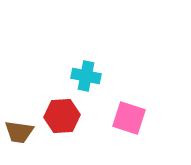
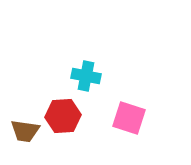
red hexagon: moved 1 px right
brown trapezoid: moved 6 px right, 1 px up
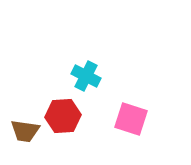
cyan cross: rotated 16 degrees clockwise
pink square: moved 2 px right, 1 px down
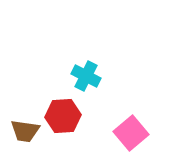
pink square: moved 14 px down; rotated 32 degrees clockwise
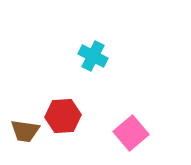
cyan cross: moved 7 px right, 20 px up
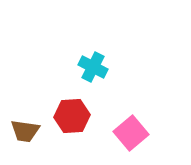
cyan cross: moved 11 px down
red hexagon: moved 9 px right
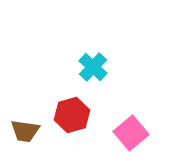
cyan cross: rotated 16 degrees clockwise
red hexagon: moved 1 px up; rotated 12 degrees counterclockwise
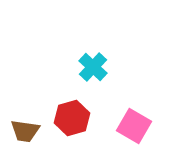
red hexagon: moved 3 px down
pink square: moved 3 px right, 7 px up; rotated 20 degrees counterclockwise
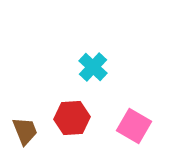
red hexagon: rotated 12 degrees clockwise
brown trapezoid: rotated 120 degrees counterclockwise
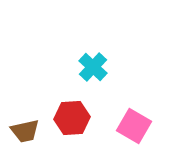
brown trapezoid: rotated 100 degrees clockwise
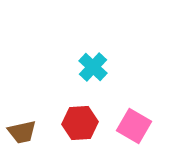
red hexagon: moved 8 px right, 5 px down
brown trapezoid: moved 3 px left, 1 px down
